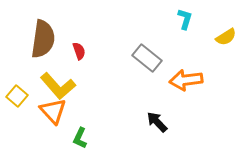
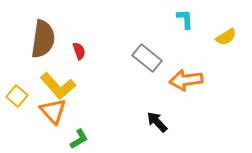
cyan L-shape: rotated 20 degrees counterclockwise
green L-shape: moved 1 px left, 1 px down; rotated 145 degrees counterclockwise
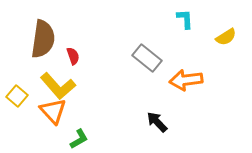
red semicircle: moved 6 px left, 5 px down
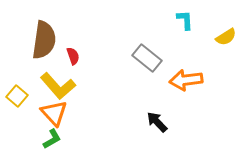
cyan L-shape: moved 1 px down
brown semicircle: moved 1 px right, 1 px down
orange triangle: moved 1 px right, 2 px down
green L-shape: moved 27 px left
